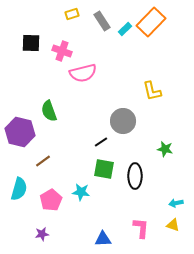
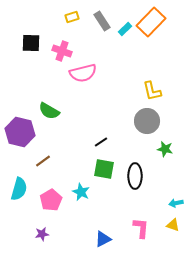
yellow rectangle: moved 3 px down
green semicircle: rotated 40 degrees counterclockwise
gray circle: moved 24 px right
cyan star: rotated 18 degrees clockwise
blue triangle: rotated 24 degrees counterclockwise
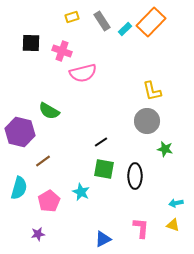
cyan semicircle: moved 1 px up
pink pentagon: moved 2 px left, 1 px down
purple star: moved 4 px left
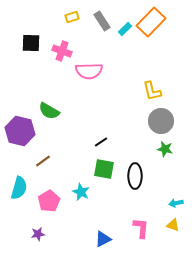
pink semicircle: moved 6 px right, 2 px up; rotated 12 degrees clockwise
gray circle: moved 14 px right
purple hexagon: moved 1 px up
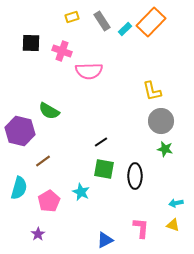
purple star: rotated 24 degrees counterclockwise
blue triangle: moved 2 px right, 1 px down
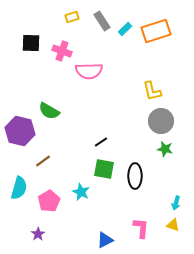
orange rectangle: moved 5 px right, 9 px down; rotated 28 degrees clockwise
cyan arrow: rotated 64 degrees counterclockwise
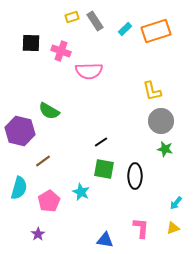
gray rectangle: moved 7 px left
pink cross: moved 1 px left
cyan arrow: rotated 24 degrees clockwise
yellow triangle: moved 3 px down; rotated 40 degrees counterclockwise
blue triangle: rotated 36 degrees clockwise
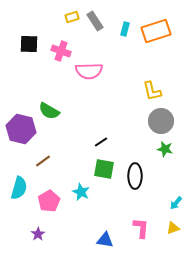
cyan rectangle: rotated 32 degrees counterclockwise
black square: moved 2 px left, 1 px down
purple hexagon: moved 1 px right, 2 px up
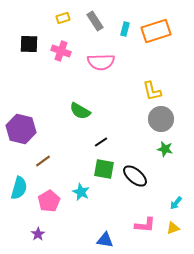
yellow rectangle: moved 9 px left, 1 px down
pink semicircle: moved 12 px right, 9 px up
green semicircle: moved 31 px right
gray circle: moved 2 px up
black ellipse: rotated 50 degrees counterclockwise
pink L-shape: moved 4 px right, 3 px up; rotated 90 degrees clockwise
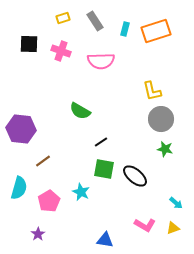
pink semicircle: moved 1 px up
purple hexagon: rotated 8 degrees counterclockwise
cyan arrow: rotated 88 degrees counterclockwise
pink L-shape: rotated 25 degrees clockwise
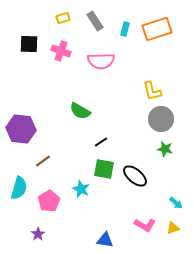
orange rectangle: moved 1 px right, 2 px up
cyan star: moved 3 px up
